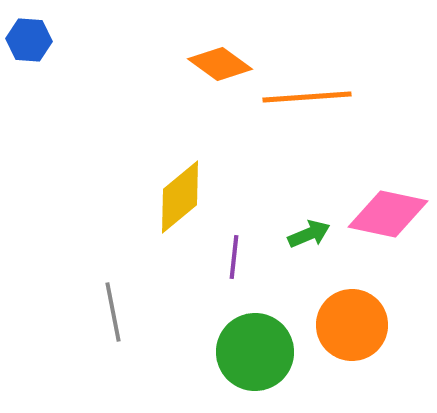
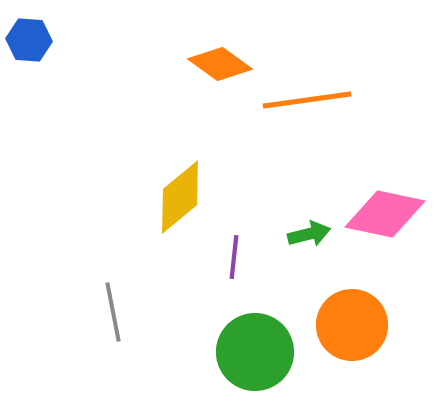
orange line: moved 3 px down; rotated 4 degrees counterclockwise
pink diamond: moved 3 px left
green arrow: rotated 9 degrees clockwise
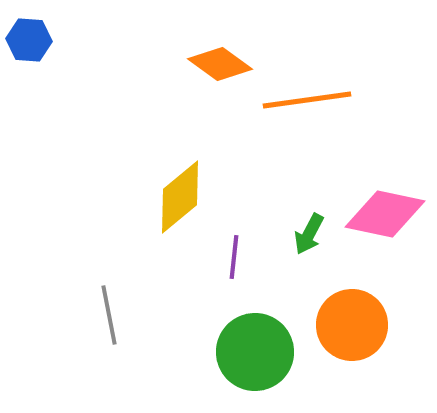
green arrow: rotated 132 degrees clockwise
gray line: moved 4 px left, 3 px down
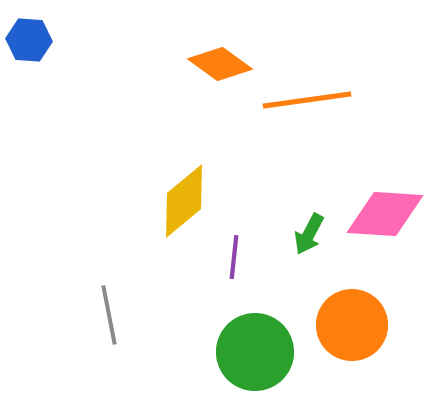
yellow diamond: moved 4 px right, 4 px down
pink diamond: rotated 8 degrees counterclockwise
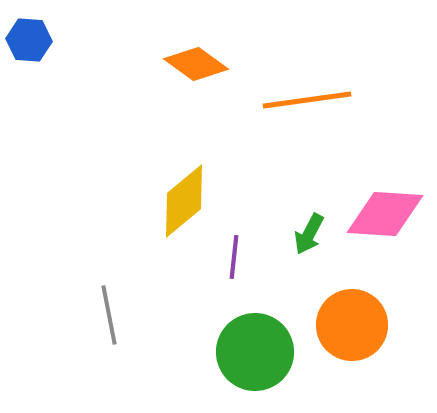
orange diamond: moved 24 px left
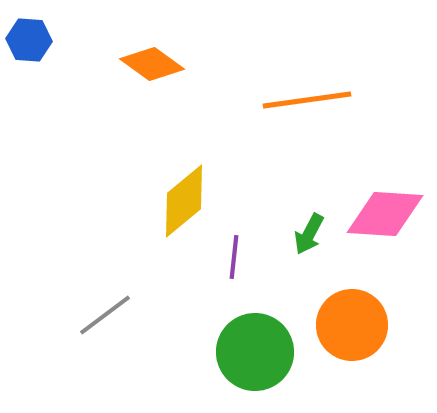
orange diamond: moved 44 px left
gray line: moved 4 px left; rotated 64 degrees clockwise
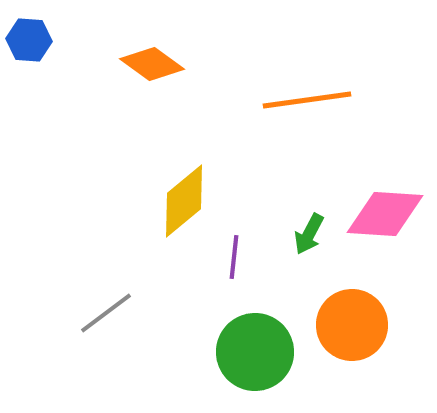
gray line: moved 1 px right, 2 px up
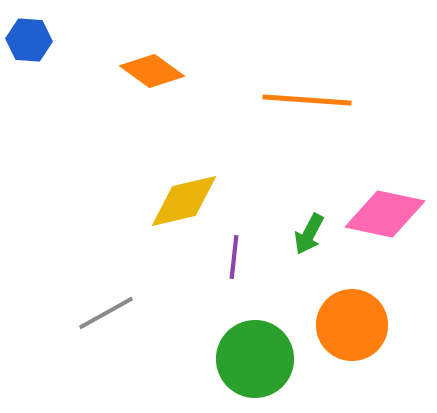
orange diamond: moved 7 px down
orange line: rotated 12 degrees clockwise
yellow diamond: rotated 26 degrees clockwise
pink diamond: rotated 8 degrees clockwise
gray line: rotated 8 degrees clockwise
green circle: moved 7 px down
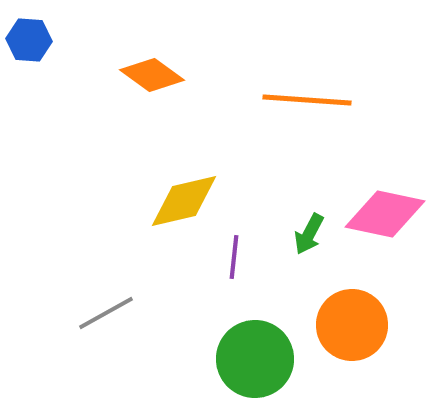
orange diamond: moved 4 px down
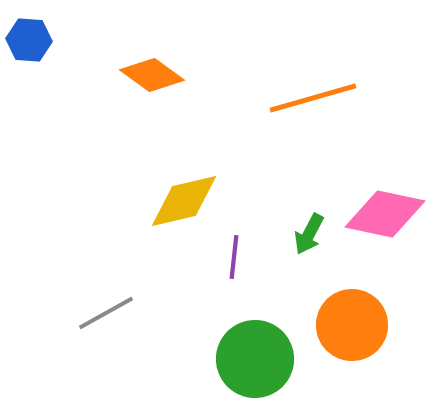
orange line: moved 6 px right, 2 px up; rotated 20 degrees counterclockwise
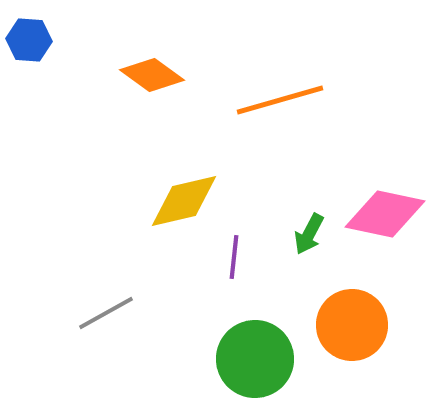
orange line: moved 33 px left, 2 px down
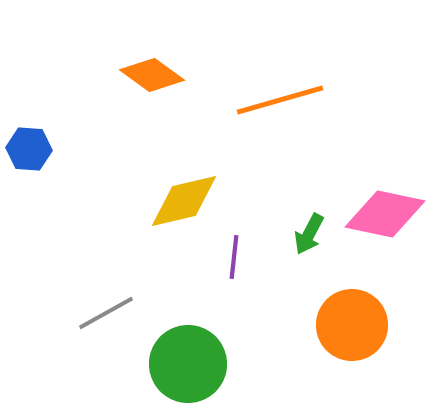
blue hexagon: moved 109 px down
green circle: moved 67 px left, 5 px down
